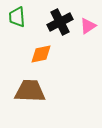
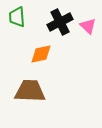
pink triangle: rotated 42 degrees counterclockwise
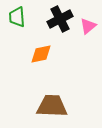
black cross: moved 3 px up
pink triangle: rotated 36 degrees clockwise
brown trapezoid: moved 22 px right, 15 px down
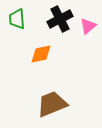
green trapezoid: moved 2 px down
brown trapezoid: moved 2 px up; rotated 24 degrees counterclockwise
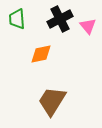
pink triangle: rotated 30 degrees counterclockwise
brown trapezoid: moved 3 px up; rotated 36 degrees counterclockwise
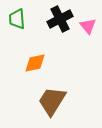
orange diamond: moved 6 px left, 9 px down
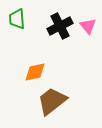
black cross: moved 7 px down
orange diamond: moved 9 px down
brown trapezoid: rotated 20 degrees clockwise
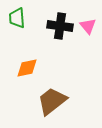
green trapezoid: moved 1 px up
black cross: rotated 35 degrees clockwise
orange diamond: moved 8 px left, 4 px up
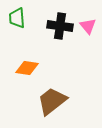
orange diamond: rotated 20 degrees clockwise
